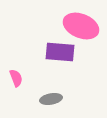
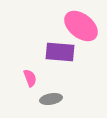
pink ellipse: rotated 16 degrees clockwise
pink semicircle: moved 14 px right
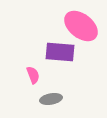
pink semicircle: moved 3 px right, 3 px up
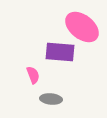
pink ellipse: moved 1 px right, 1 px down
gray ellipse: rotated 15 degrees clockwise
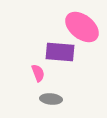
pink semicircle: moved 5 px right, 2 px up
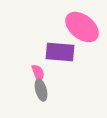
gray ellipse: moved 10 px left, 9 px up; rotated 70 degrees clockwise
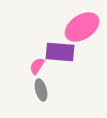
pink ellipse: rotated 72 degrees counterclockwise
pink semicircle: moved 1 px left, 7 px up; rotated 126 degrees counterclockwise
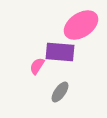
pink ellipse: moved 1 px left, 2 px up
gray ellipse: moved 19 px right, 2 px down; rotated 50 degrees clockwise
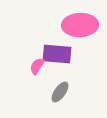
pink ellipse: moved 1 px left; rotated 32 degrees clockwise
purple rectangle: moved 3 px left, 2 px down
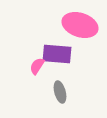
pink ellipse: rotated 20 degrees clockwise
gray ellipse: rotated 50 degrees counterclockwise
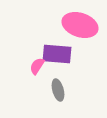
gray ellipse: moved 2 px left, 2 px up
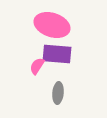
pink ellipse: moved 28 px left
gray ellipse: moved 3 px down; rotated 20 degrees clockwise
